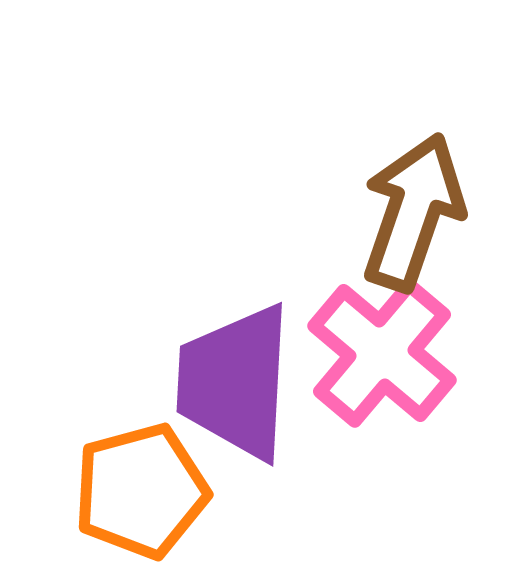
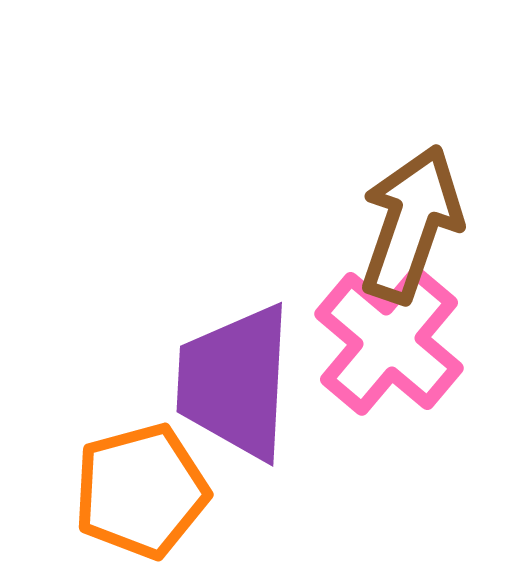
brown arrow: moved 2 px left, 12 px down
pink cross: moved 7 px right, 12 px up
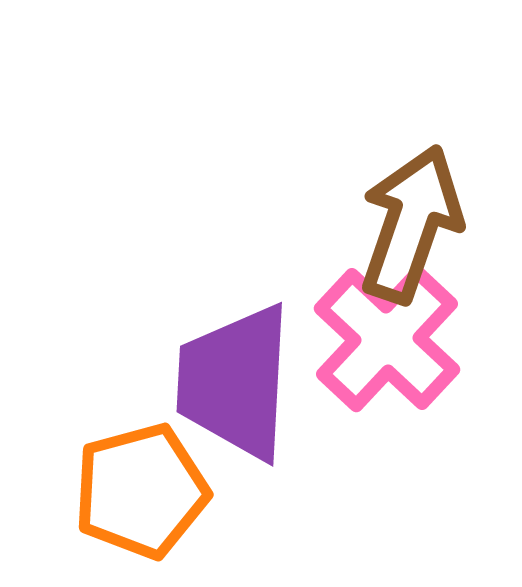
pink cross: moved 2 px left, 2 px up; rotated 3 degrees clockwise
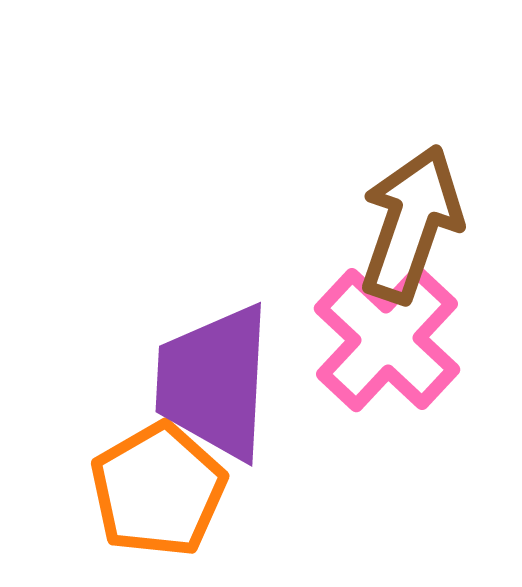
purple trapezoid: moved 21 px left
orange pentagon: moved 17 px right, 1 px up; rotated 15 degrees counterclockwise
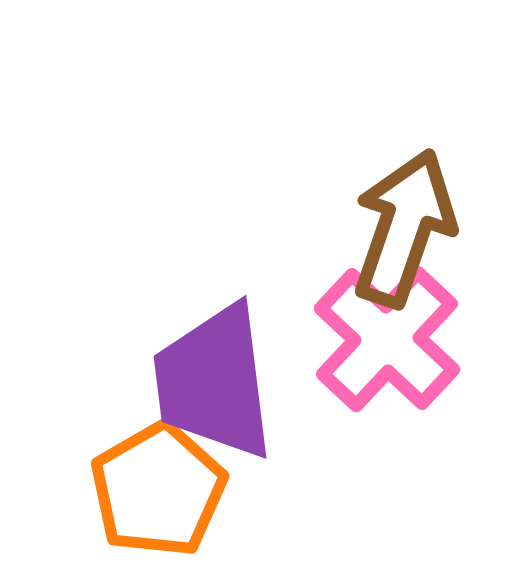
brown arrow: moved 7 px left, 4 px down
purple trapezoid: rotated 10 degrees counterclockwise
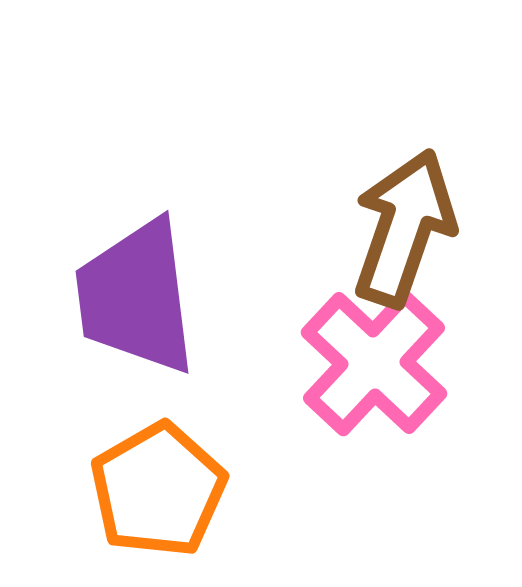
pink cross: moved 13 px left, 24 px down
purple trapezoid: moved 78 px left, 85 px up
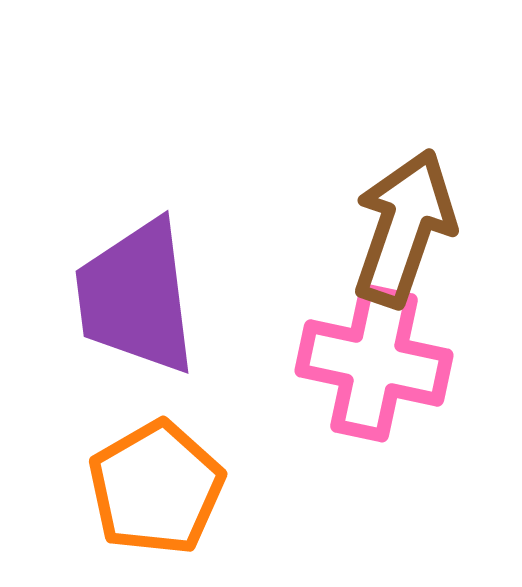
pink cross: rotated 31 degrees counterclockwise
orange pentagon: moved 2 px left, 2 px up
